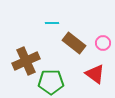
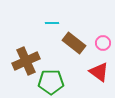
red triangle: moved 4 px right, 2 px up
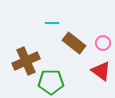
red triangle: moved 2 px right, 1 px up
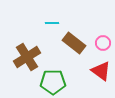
brown cross: moved 1 px right, 4 px up; rotated 8 degrees counterclockwise
green pentagon: moved 2 px right
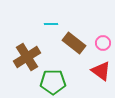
cyan line: moved 1 px left, 1 px down
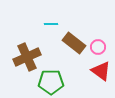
pink circle: moved 5 px left, 4 px down
brown cross: rotated 8 degrees clockwise
green pentagon: moved 2 px left
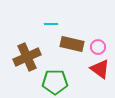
brown rectangle: moved 2 px left, 1 px down; rotated 25 degrees counterclockwise
red triangle: moved 1 px left, 2 px up
green pentagon: moved 4 px right
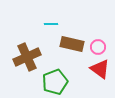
green pentagon: rotated 20 degrees counterclockwise
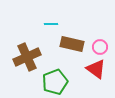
pink circle: moved 2 px right
red triangle: moved 4 px left
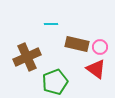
brown rectangle: moved 5 px right
